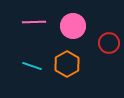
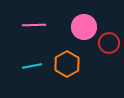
pink line: moved 3 px down
pink circle: moved 11 px right, 1 px down
cyan line: rotated 30 degrees counterclockwise
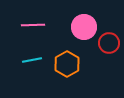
pink line: moved 1 px left
cyan line: moved 6 px up
